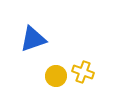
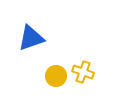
blue triangle: moved 2 px left, 1 px up
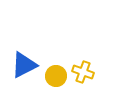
blue triangle: moved 7 px left, 27 px down; rotated 8 degrees counterclockwise
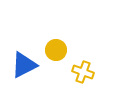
yellow circle: moved 26 px up
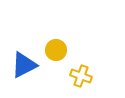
yellow cross: moved 2 px left, 4 px down
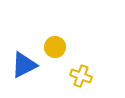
yellow circle: moved 1 px left, 3 px up
